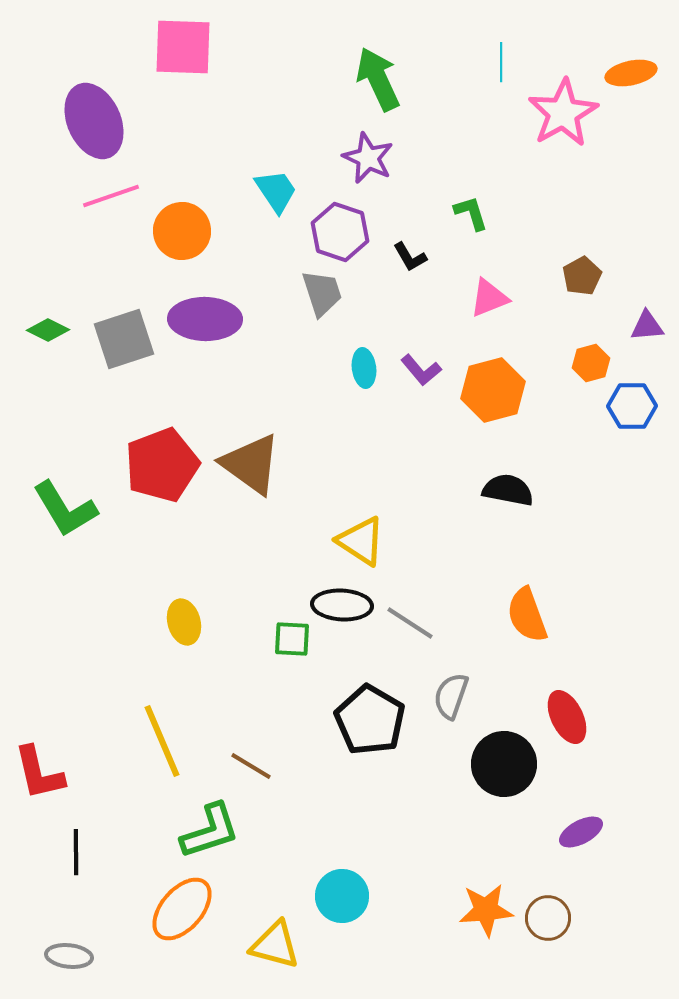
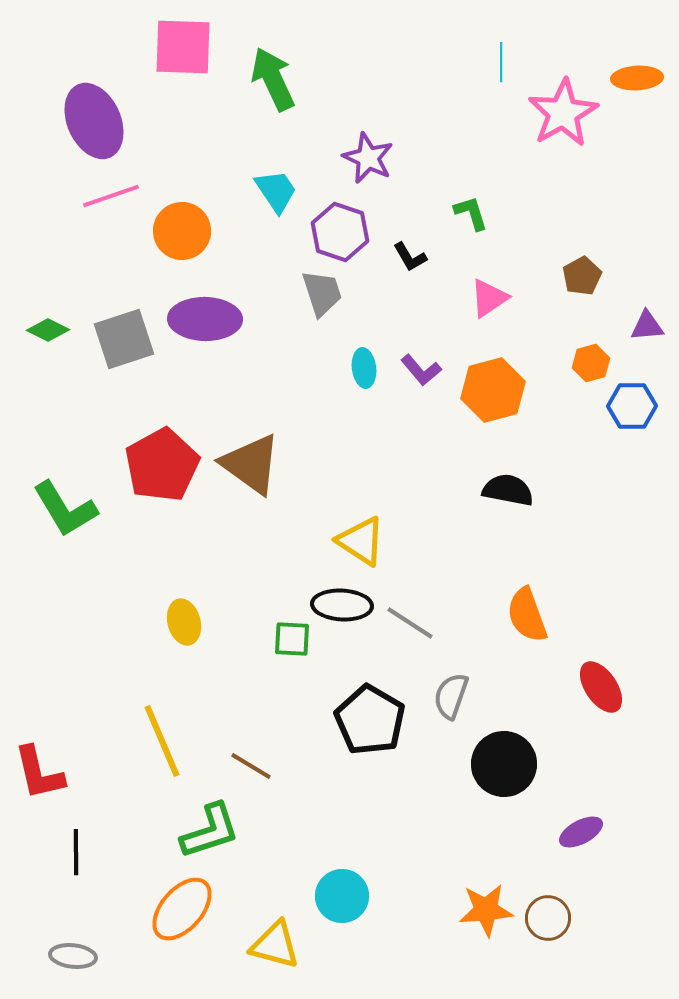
orange ellipse at (631, 73): moved 6 px right, 5 px down; rotated 9 degrees clockwise
green arrow at (378, 79): moved 105 px left
pink triangle at (489, 298): rotated 12 degrees counterclockwise
red pentagon at (162, 465): rotated 8 degrees counterclockwise
red ellipse at (567, 717): moved 34 px right, 30 px up; rotated 8 degrees counterclockwise
gray ellipse at (69, 956): moved 4 px right
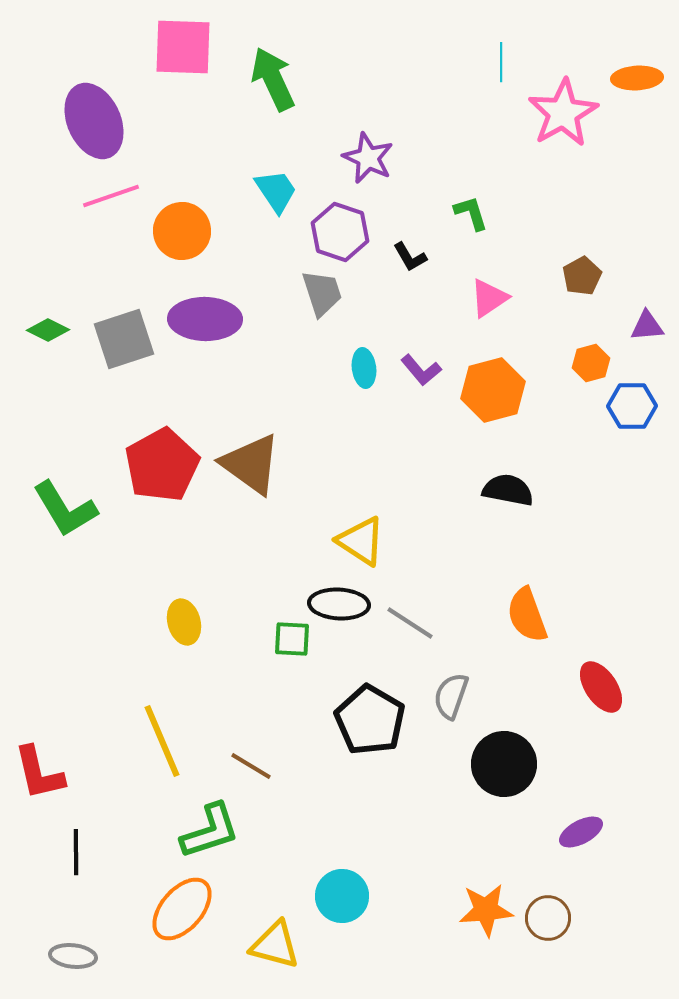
black ellipse at (342, 605): moved 3 px left, 1 px up
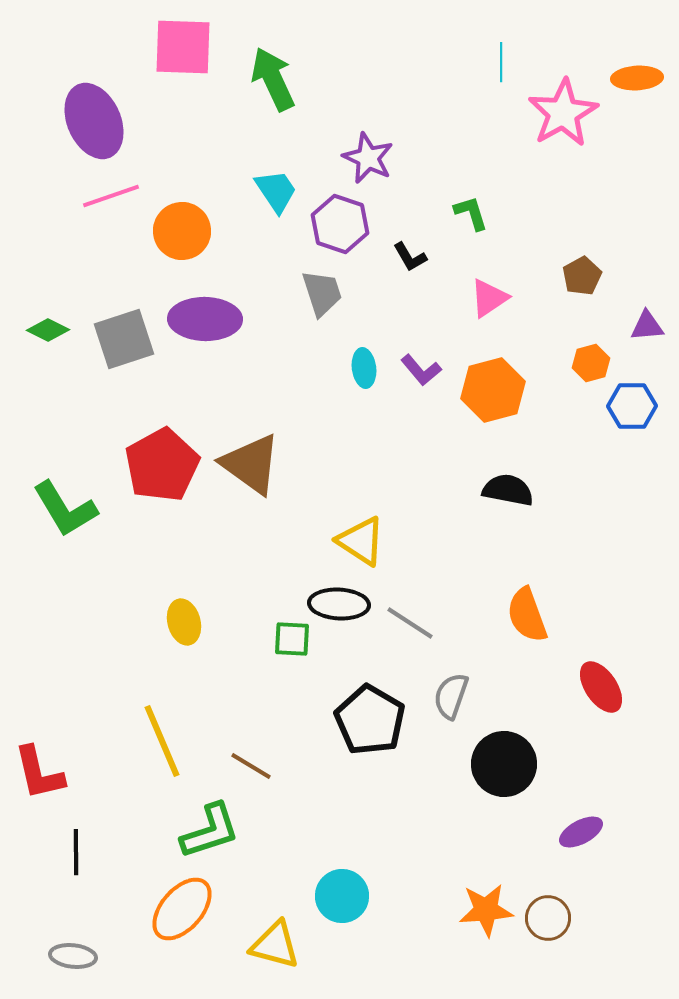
purple hexagon at (340, 232): moved 8 px up
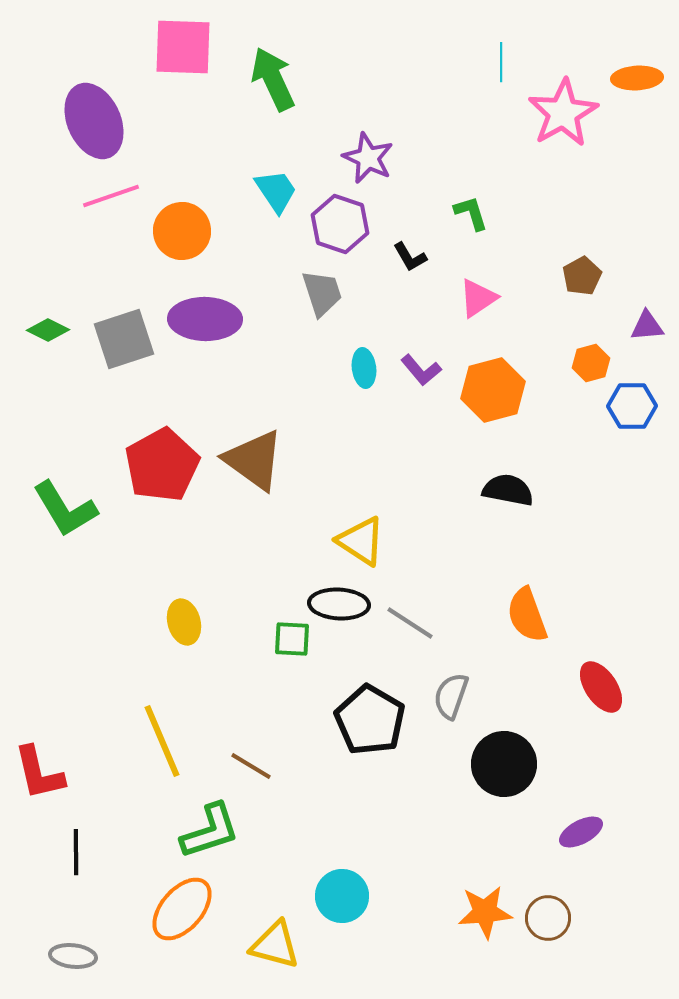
pink triangle at (489, 298): moved 11 px left
brown triangle at (251, 464): moved 3 px right, 4 px up
orange star at (486, 910): moved 1 px left, 2 px down
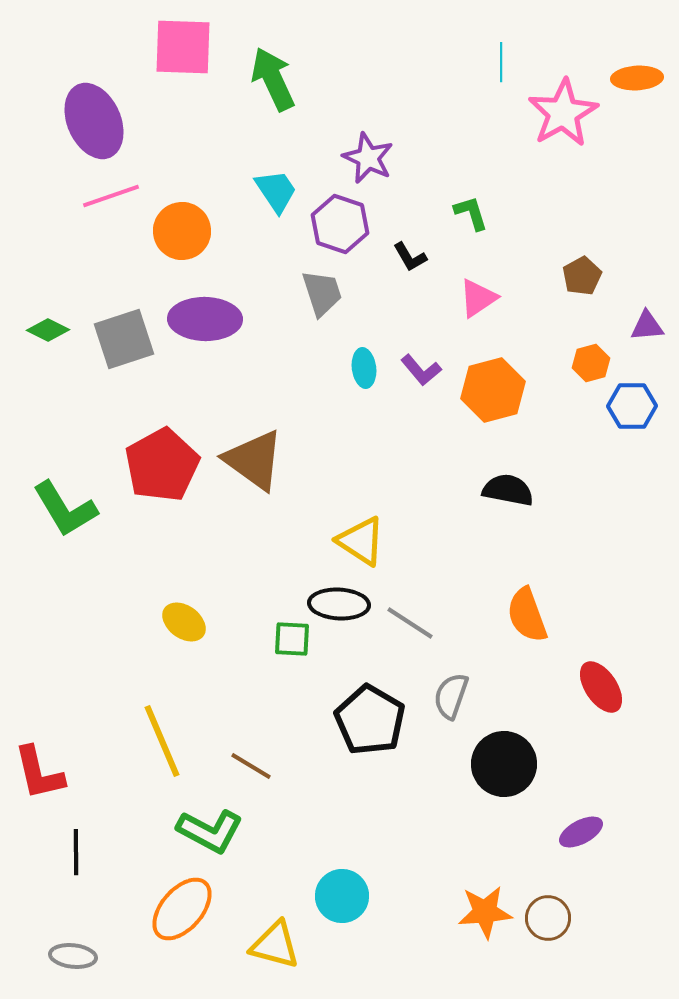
yellow ellipse at (184, 622): rotated 39 degrees counterclockwise
green L-shape at (210, 831): rotated 46 degrees clockwise
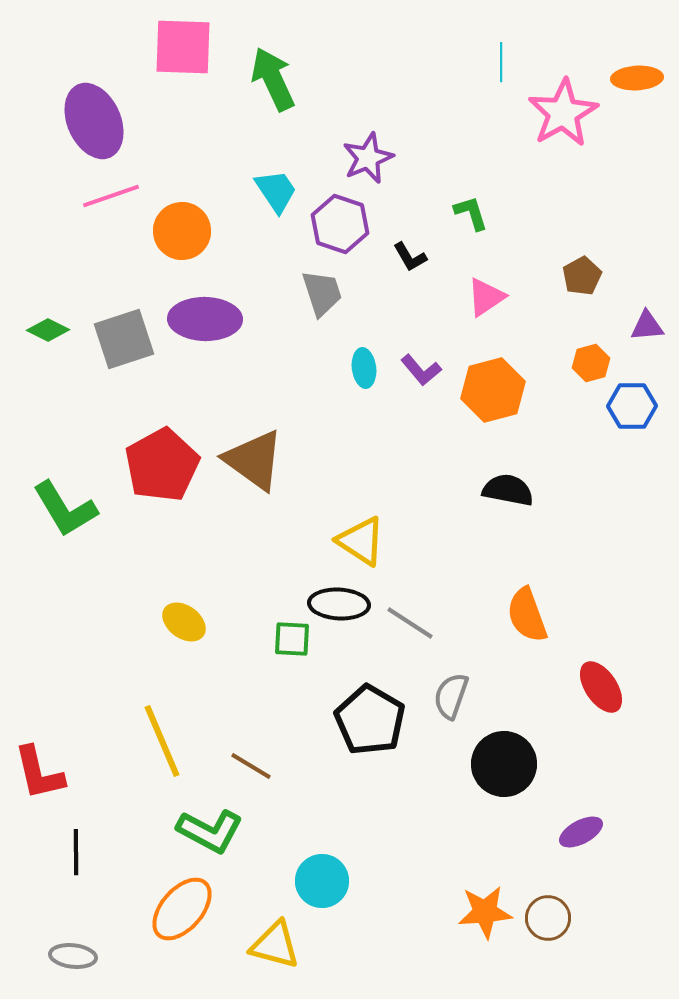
purple star at (368, 158): rotated 24 degrees clockwise
pink triangle at (478, 298): moved 8 px right, 1 px up
cyan circle at (342, 896): moved 20 px left, 15 px up
